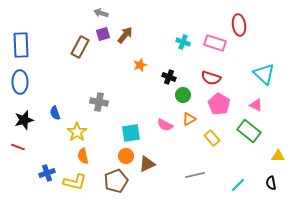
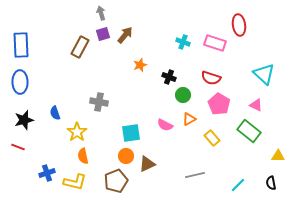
gray arrow: rotated 56 degrees clockwise
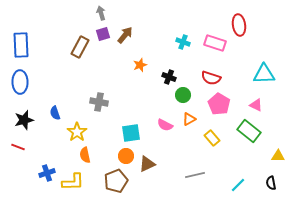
cyan triangle: rotated 45 degrees counterclockwise
orange semicircle: moved 2 px right, 1 px up
yellow L-shape: moved 2 px left; rotated 15 degrees counterclockwise
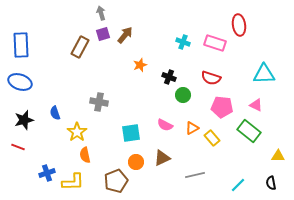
blue ellipse: rotated 70 degrees counterclockwise
pink pentagon: moved 3 px right, 3 px down; rotated 25 degrees counterclockwise
orange triangle: moved 3 px right, 9 px down
orange circle: moved 10 px right, 6 px down
brown triangle: moved 15 px right, 6 px up
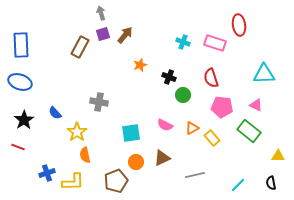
red semicircle: rotated 54 degrees clockwise
blue semicircle: rotated 24 degrees counterclockwise
black star: rotated 18 degrees counterclockwise
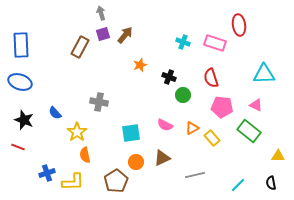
black star: rotated 18 degrees counterclockwise
brown pentagon: rotated 10 degrees counterclockwise
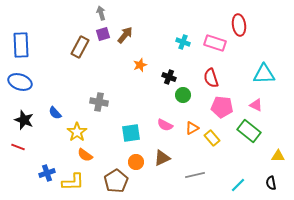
orange semicircle: rotated 42 degrees counterclockwise
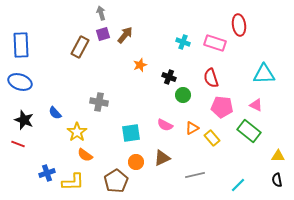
red line: moved 3 px up
black semicircle: moved 6 px right, 3 px up
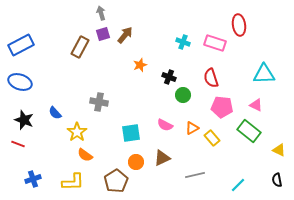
blue rectangle: rotated 65 degrees clockwise
yellow triangle: moved 1 px right, 6 px up; rotated 24 degrees clockwise
blue cross: moved 14 px left, 6 px down
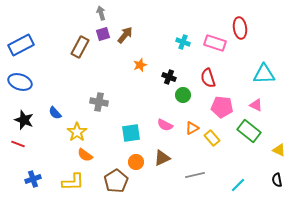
red ellipse: moved 1 px right, 3 px down
red semicircle: moved 3 px left
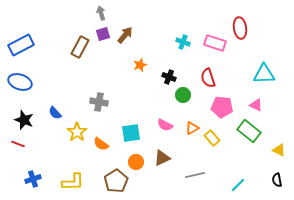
orange semicircle: moved 16 px right, 11 px up
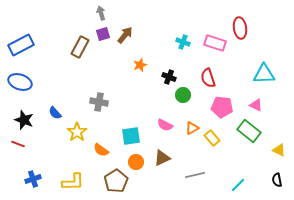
cyan square: moved 3 px down
orange semicircle: moved 6 px down
